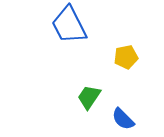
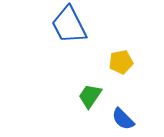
yellow pentagon: moved 5 px left, 5 px down
green trapezoid: moved 1 px right, 1 px up
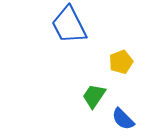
yellow pentagon: rotated 10 degrees counterclockwise
green trapezoid: moved 4 px right
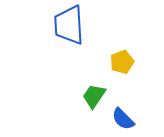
blue trapezoid: rotated 24 degrees clockwise
yellow pentagon: moved 1 px right
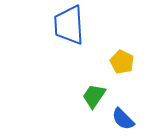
yellow pentagon: rotated 25 degrees counterclockwise
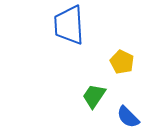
blue semicircle: moved 5 px right, 2 px up
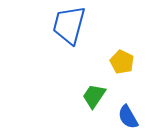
blue trapezoid: rotated 18 degrees clockwise
blue semicircle: rotated 15 degrees clockwise
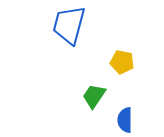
yellow pentagon: rotated 15 degrees counterclockwise
blue semicircle: moved 3 px left, 3 px down; rotated 30 degrees clockwise
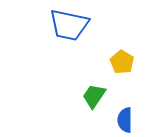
blue trapezoid: rotated 93 degrees counterclockwise
yellow pentagon: rotated 20 degrees clockwise
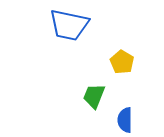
green trapezoid: rotated 12 degrees counterclockwise
